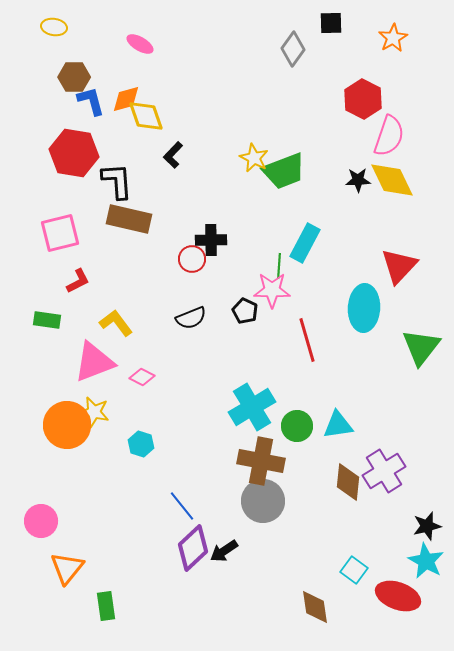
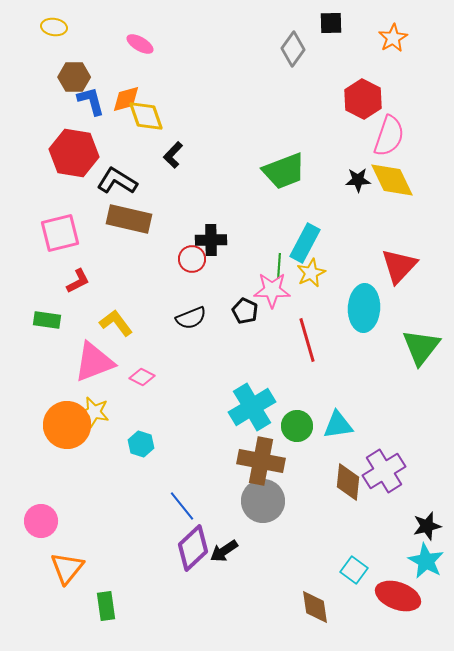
yellow star at (254, 158): moved 57 px right, 115 px down; rotated 20 degrees clockwise
black L-shape at (117, 181): rotated 54 degrees counterclockwise
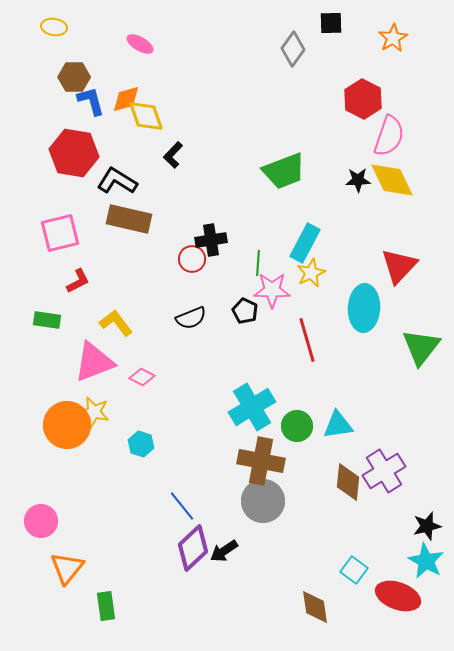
black cross at (211, 240): rotated 8 degrees counterclockwise
green line at (279, 266): moved 21 px left, 3 px up
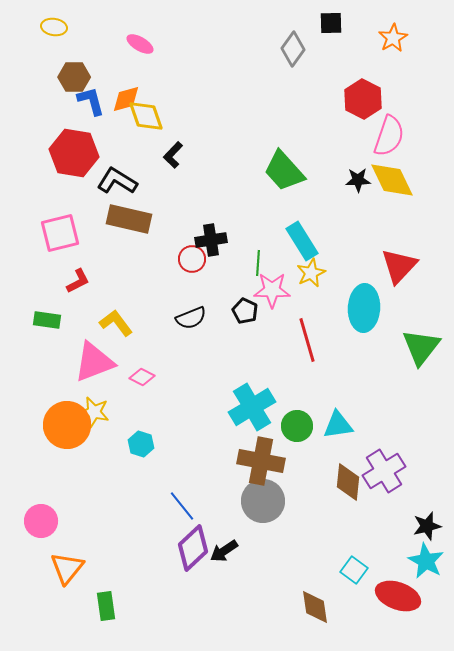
green trapezoid at (284, 171): rotated 69 degrees clockwise
cyan rectangle at (305, 243): moved 3 px left, 2 px up; rotated 60 degrees counterclockwise
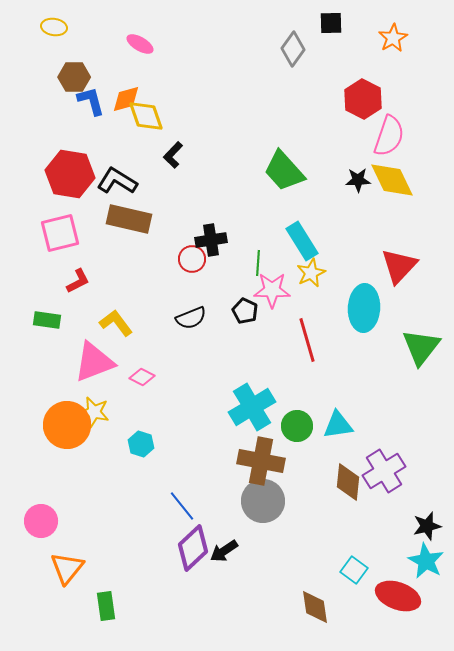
red hexagon at (74, 153): moved 4 px left, 21 px down
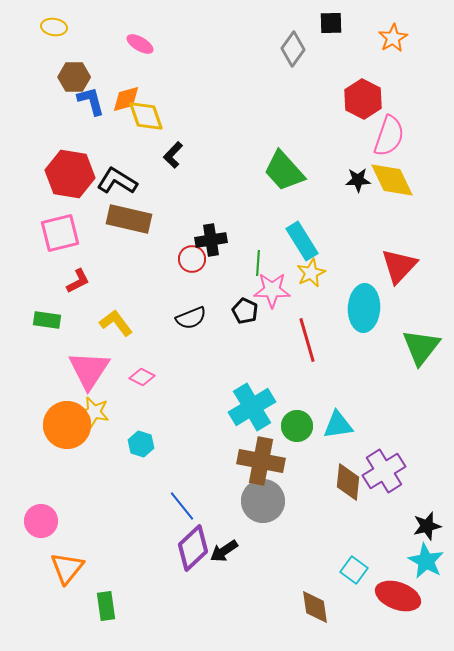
pink triangle at (94, 362): moved 5 px left, 8 px down; rotated 36 degrees counterclockwise
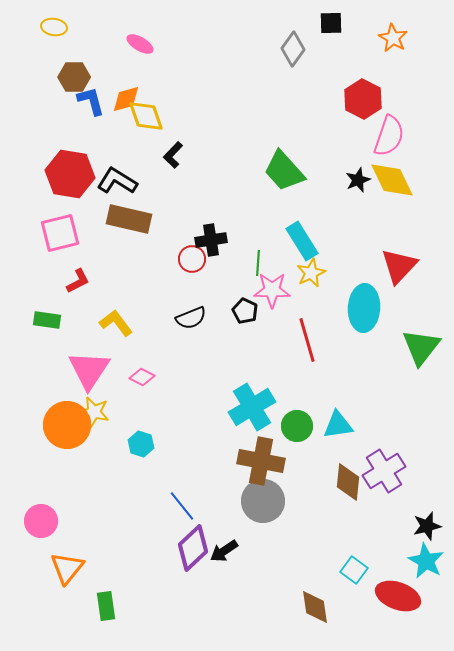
orange star at (393, 38): rotated 12 degrees counterclockwise
black star at (358, 180): rotated 20 degrees counterclockwise
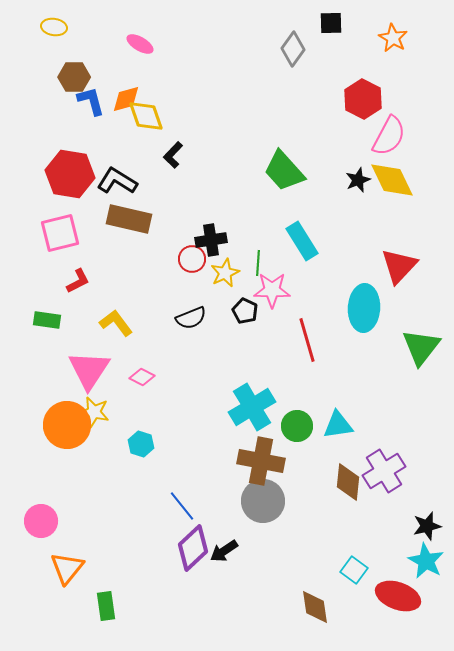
pink semicircle at (389, 136): rotated 9 degrees clockwise
yellow star at (311, 273): moved 86 px left
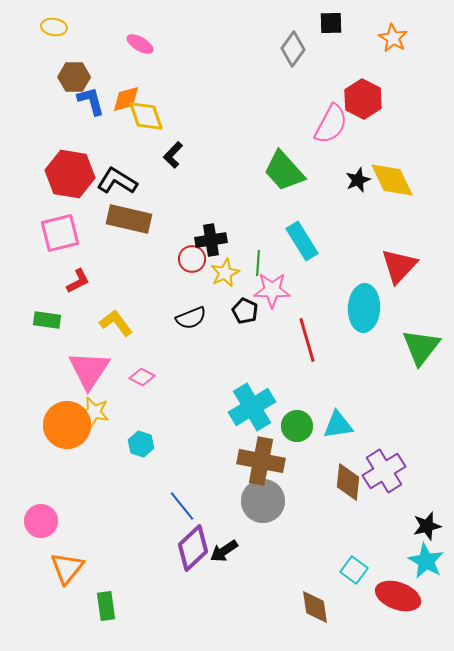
pink semicircle at (389, 136): moved 58 px left, 12 px up
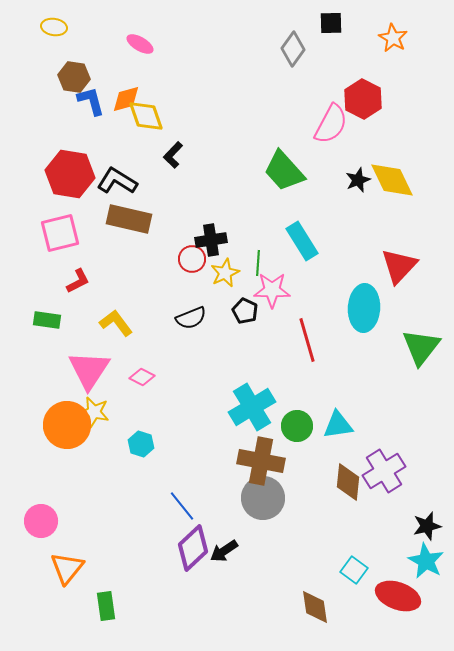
brown hexagon at (74, 77): rotated 8 degrees clockwise
gray circle at (263, 501): moved 3 px up
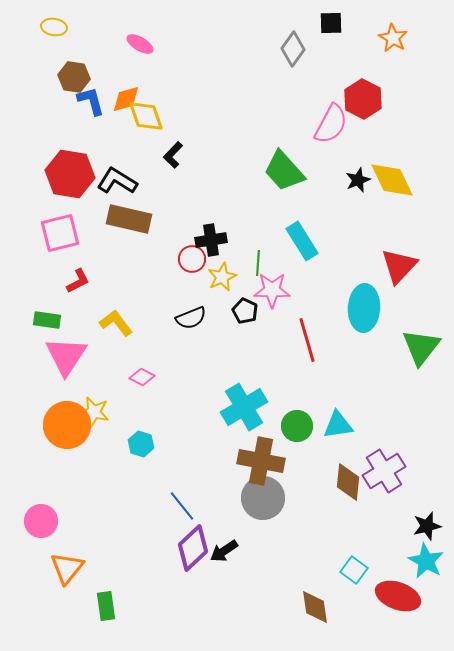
yellow star at (225, 273): moved 3 px left, 4 px down
pink triangle at (89, 370): moved 23 px left, 14 px up
cyan cross at (252, 407): moved 8 px left
